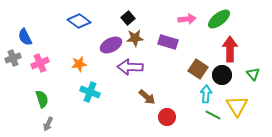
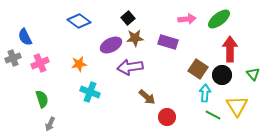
purple arrow: rotated 10 degrees counterclockwise
cyan arrow: moved 1 px left, 1 px up
gray arrow: moved 2 px right
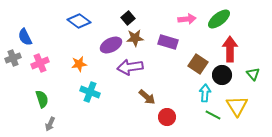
brown square: moved 5 px up
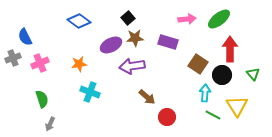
purple arrow: moved 2 px right, 1 px up
